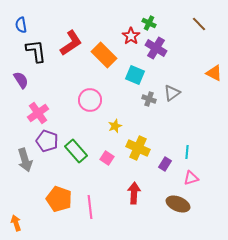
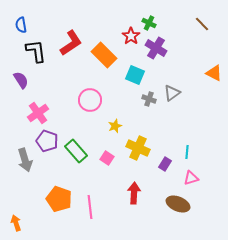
brown line: moved 3 px right
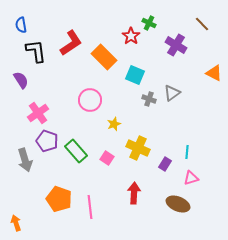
purple cross: moved 20 px right, 3 px up
orange rectangle: moved 2 px down
yellow star: moved 1 px left, 2 px up
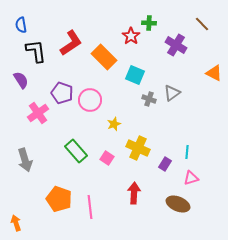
green cross: rotated 24 degrees counterclockwise
purple pentagon: moved 15 px right, 48 px up
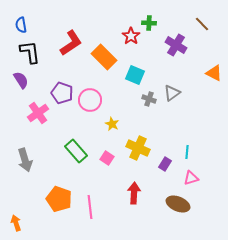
black L-shape: moved 6 px left, 1 px down
yellow star: moved 2 px left; rotated 24 degrees counterclockwise
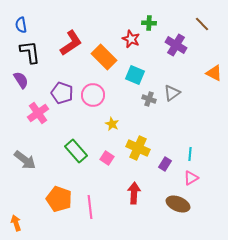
red star: moved 3 px down; rotated 12 degrees counterclockwise
pink circle: moved 3 px right, 5 px up
cyan line: moved 3 px right, 2 px down
gray arrow: rotated 35 degrees counterclockwise
pink triangle: rotated 14 degrees counterclockwise
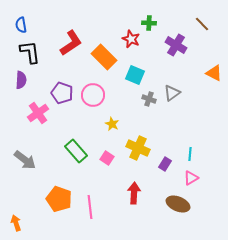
purple semicircle: rotated 36 degrees clockwise
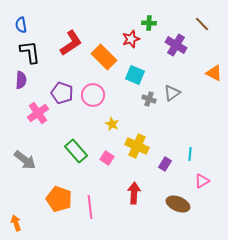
red star: rotated 30 degrees clockwise
yellow cross: moved 1 px left, 2 px up
pink triangle: moved 11 px right, 3 px down
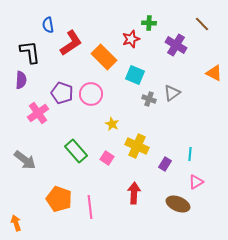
blue semicircle: moved 27 px right
pink circle: moved 2 px left, 1 px up
pink triangle: moved 6 px left, 1 px down
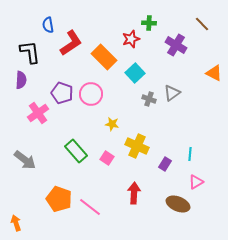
cyan square: moved 2 px up; rotated 24 degrees clockwise
yellow star: rotated 16 degrees counterclockwise
pink line: rotated 45 degrees counterclockwise
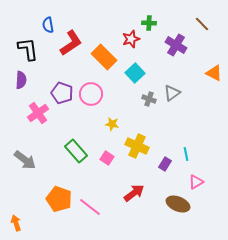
black L-shape: moved 2 px left, 3 px up
cyan line: moved 4 px left; rotated 16 degrees counterclockwise
red arrow: rotated 50 degrees clockwise
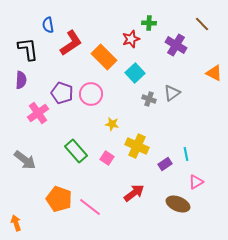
purple rectangle: rotated 24 degrees clockwise
